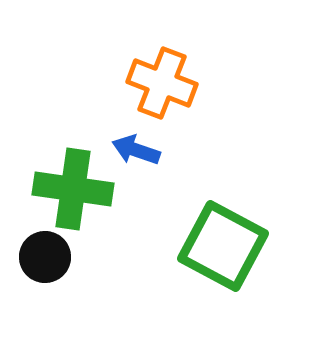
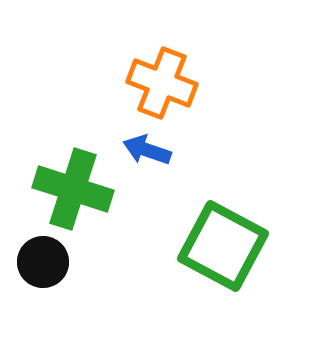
blue arrow: moved 11 px right
green cross: rotated 10 degrees clockwise
black circle: moved 2 px left, 5 px down
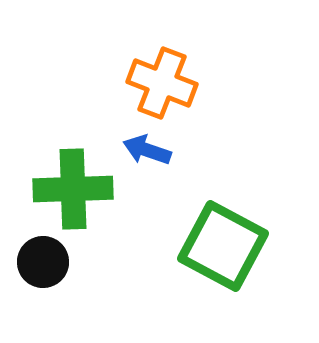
green cross: rotated 20 degrees counterclockwise
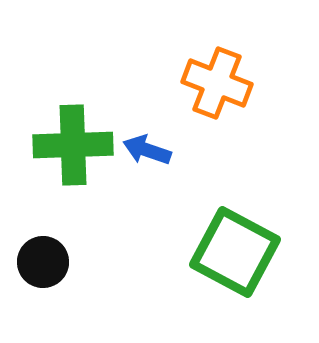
orange cross: moved 55 px right
green cross: moved 44 px up
green square: moved 12 px right, 6 px down
